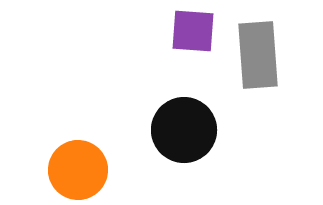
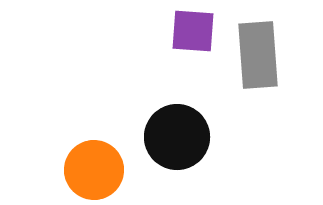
black circle: moved 7 px left, 7 px down
orange circle: moved 16 px right
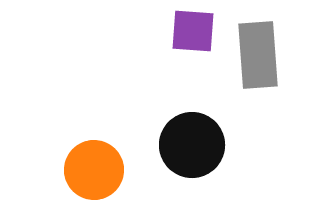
black circle: moved 15 px right, 8 px down
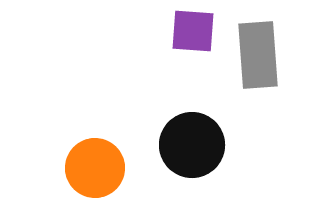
orange circle: moved 1 px right, 2 px up
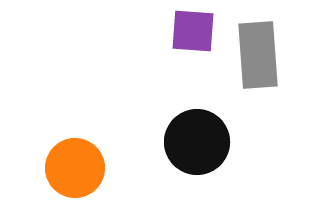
black circle: moved 5 px right, 3 px up
orange circle: moved 20 px left
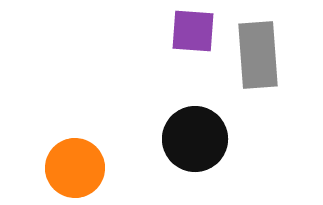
black circle: moved 2 px left, 3 px up
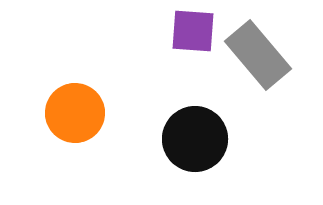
gray rectangle: rotated 36 degrees counterclockwise
orange circle: moved 55 px up
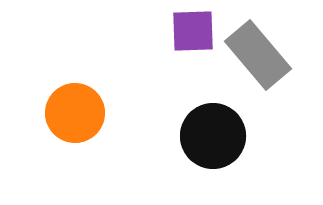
purple square: rotated 6 degrees counterclockwise
black circle: moved 18 px right, 3 px up
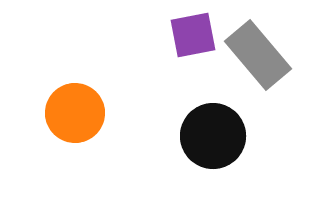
purple square: moved 4 px down; rotated 9 degrees counterclockwise
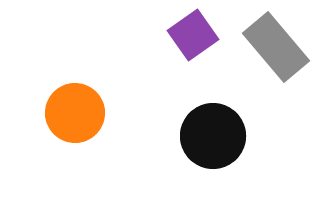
purple square: rotated 24 degrees counterclockwise
gray rectangle: moved 18 px right, 8 px up
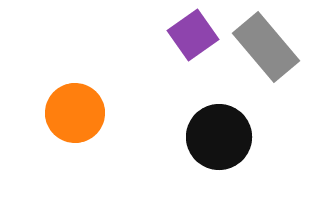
gray rectangle: moved 10 px left
black circle: moved 6 px right, 1 px down
